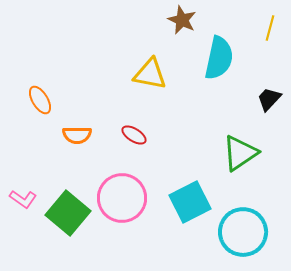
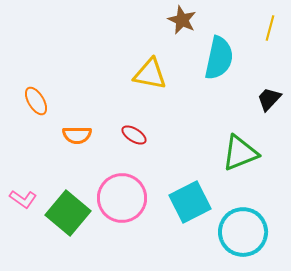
orange ellipse: moved 4 px left, 1 px down
green triangle: rotated 12 degrees clockwise
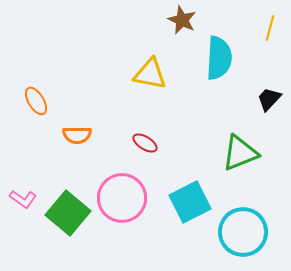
cyan semicircle: rotated 9 degrees counterclockwise
red ellipse: moved 11 px right, 8 px down
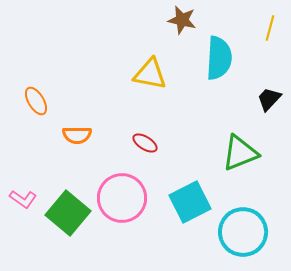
brown star: rotated 12 degrees counterclockwise
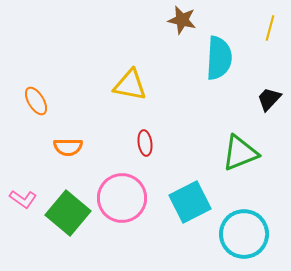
yellow triangle: moved 20 px left, 11 px down
orange semicircle: moved 9 px left, 12 px down
red ellipse: rotated 50 degrees clockwise
cyan circle: moved 1 px right, 2 px down
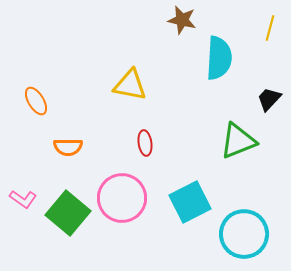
green triangle: moved 2 px left, 12 px up
